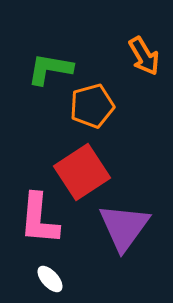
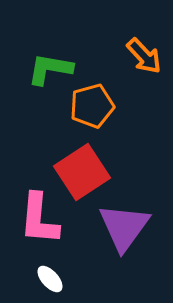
orange arrow: rotated 12 degrees counterclockwise
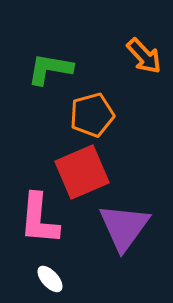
orange pentagon: moved 9 px down
red square: rotated 10 degrees clockwise
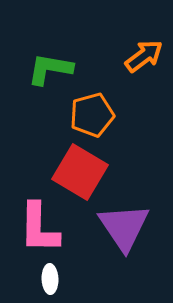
orange arrow: rotated 84 degrees counterclockwise
red square: moved 2 px left; rotated 36 degrees counterclockwise
pink L-shape: moved 9 px down; rotated 4 degrees counterclockwise
purple triangle: rotated 10 degrees counterclockwise
white ellipse: rotated 40 degrees clockwise
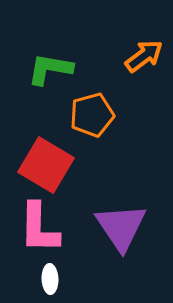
red square: moved 34 px left, 7 px up
purple triangle: moved 3 px left
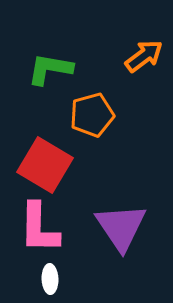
red square: moved 1 px left
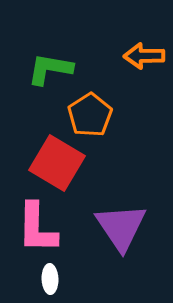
orange arrow: rotated 144 degrees counterclockwise
orange pentagon: moved 2 px left; rotated 18 degrees counterclockwise
red square: moved 12 px right, 2 px up
pink L-shape: moved 2 px left
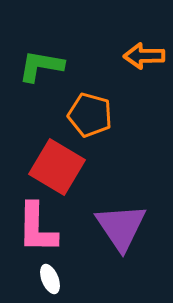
green L-shape: moved 9 px left, 3 px up
orange pentagon: rotated 24 degrees counterclockwise
red square: moved 4 px down
white ellipse: rotated 20 degrees counterclockwise
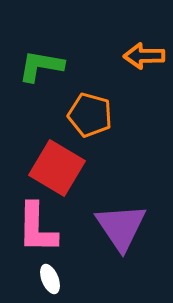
red square: moved 1 px down
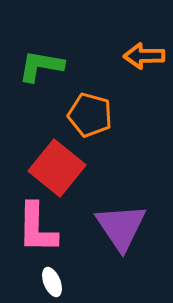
red square: rotated 8 degrees clockwise
white ellipse: moved 2 px right, 3 px down
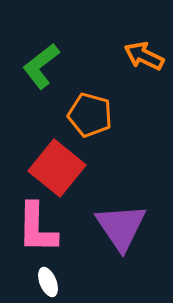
orange arrow: rotated 27 degrees clockwise
green L-shape: rotated 48 degrees counterclockwise
white ellipse: moved 4 px left
